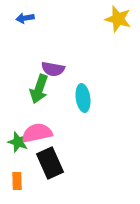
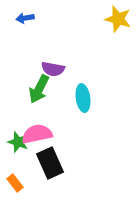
green arrow: rotated 8 degrees clockwise
pink semicircle: moved 1 px down
orange rectangle: moved 2 px left, 2 px down; rotated 36 degrees counterclockwise
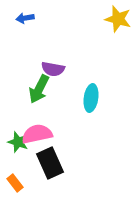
cyan ellipse: moved 8 px right; rotated 16 degrees clockwise
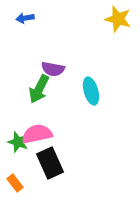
cyan ellipse: moved 7 px up; rotated 24 degrees counterclockwise
